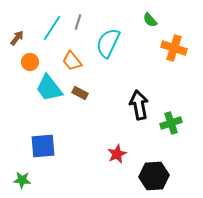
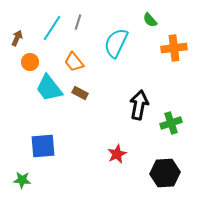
brown arrow: rotated 14 degrees counterclockwise
cyan semicircle: moved 8 px right
orange cross: rotated 25 degrees counterclockwise
orange trapezoid: moved 2 px right, 1 px down
black arrow: rotated 20 degrees clockwise
black hexagon: moved 11 px right, 3 px up
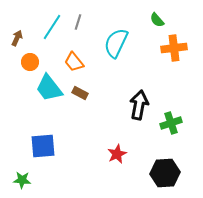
green semicircle: moved 7 px right
cyan line: moved 1 px up
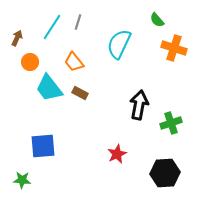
cyan semicircle: moved 3 px right, 1 px down
orange cross: rotated 25 degrees clockwise
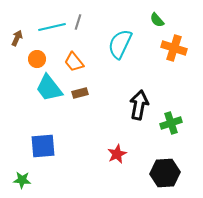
cyan line: rotated 44 degrees clockwise
cyan semicircle: moved 1 px right
orange circle: moved 7 px right, 3 px up
brown rectangle: rotated 42 degrees counterclockwise
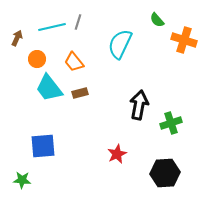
orange cross: moved 10 px right, 8 px up
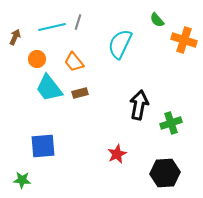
brown arrow: moved 2 px left, 1 px up
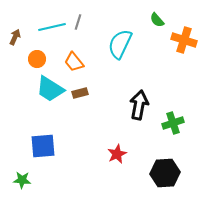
cyan trapezoid: moved 1 px right, 1 px down; rotated 20 degrees counterclockwise
green cross: moved 2 px right
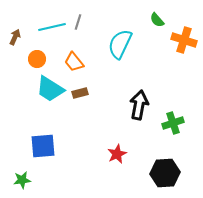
green star: rotated 12 degrees counterclockwise
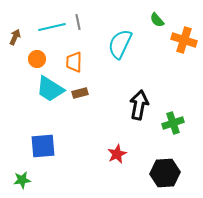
gray line: rotated 28 degrees counterclockwise
orange trapezoid: rotated 40 degrees clockwise
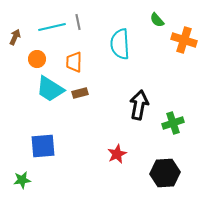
cyan semicircle: rotated 28 degrees counterclockwise
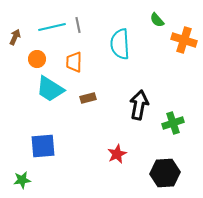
gray line: moved 3 px down
brown rectangle: moved 8 px right, 5 px down
